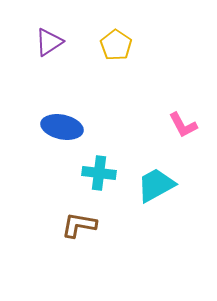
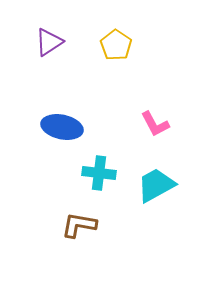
pink L-shape: moved 28 px left, 1 px up
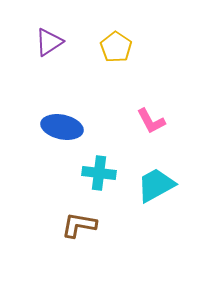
yellow pentagon: moved 2 px down
pink L-shape: moved 4 px left, 3 px up
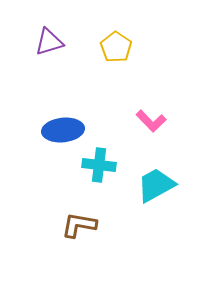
purple triangle: rotated 16 degrees clockwise
pink L-shape: rotated 16 degrees counterclockwise
blue ellipse: moved 1 px right, 3 px down; rotated 18 degrees counterclockwise
cyan cross: moved 8 px up
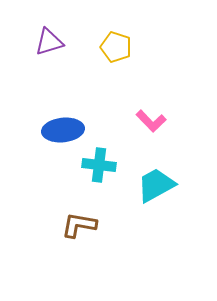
yellow pentagon: rotated 16 degrees counterclockwise
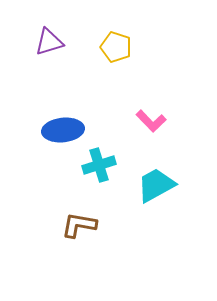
cyan cross: rotated 24 degrees counterclockwise
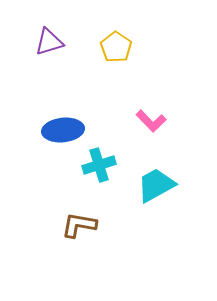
yellow pentagon: rotated 16 degrees clockwise
